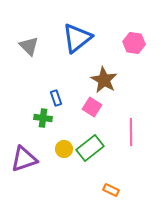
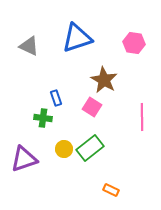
blue triangle: rotated 20 degrees clockwise
gray triangle: rotated 20 degrees counterclockwise
pink line: moved 11 px right, 15 px up
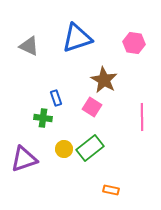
orange rectangle: rotated 14 degrees counterclockwise
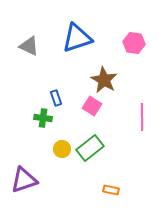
pink square: moved 1 px up
yellow circle: moved 2 px left
purple triangle: moved 21 px down
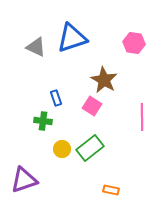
blue triangle: moved 5 px left
gray triangle: moved 7 px right, 1 px down
green cross: moved 3 px down
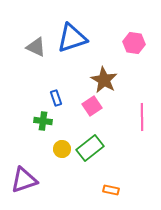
pink square: rotated 24 degrees clockwise
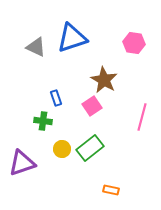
pink line: rotated 16 degrees clockwise
purple triangle: moved 2 px left, 17 px up
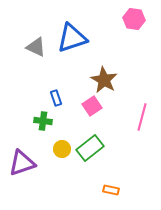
pink hexagon: moved 24 px up
